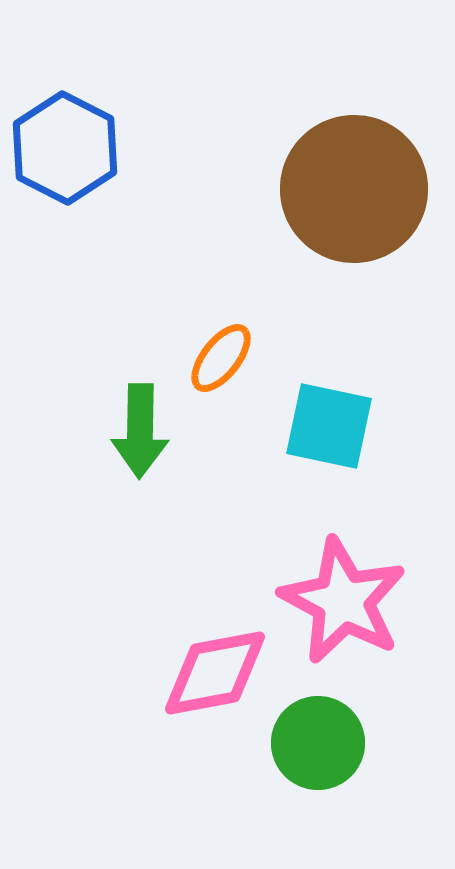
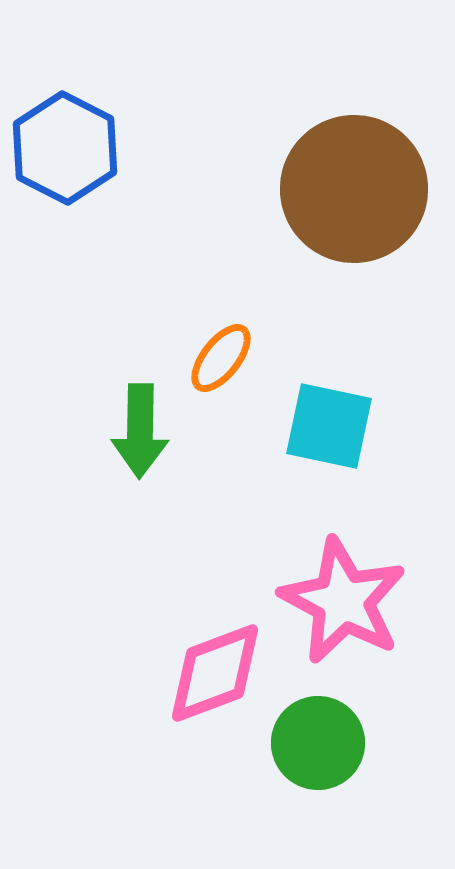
pink diamond: rotated 10 degrees counterclockwise
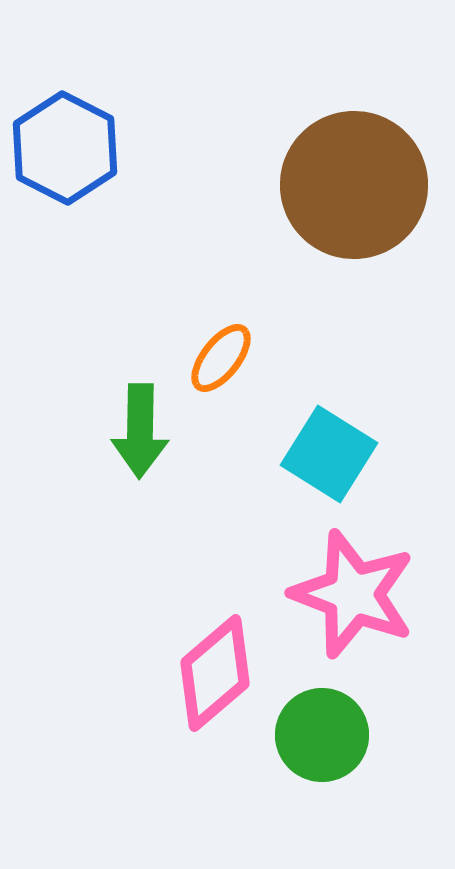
brown circle: moved 4 px up
cyan square: moved 28 px down; rotated 20 degrees clockwise
pink star: moved 10 px right, 7 px up; rotated 7 degrees counterclockwise
pink diamond: rotated 20 degrees counterclockwise
green circle: moved 4 px right, 8 px up
